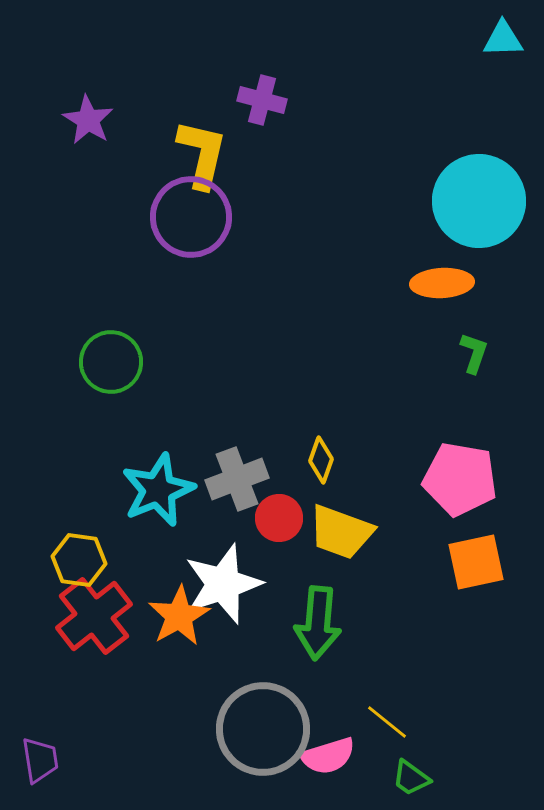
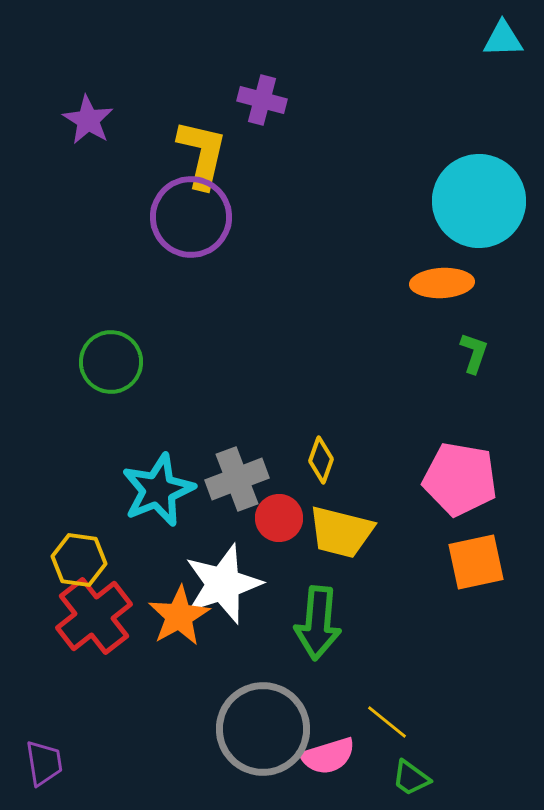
yellow trapezoid: rotated 6 degrees counterclockwise
purple trapezoid: moved 4 px right, 3 px down
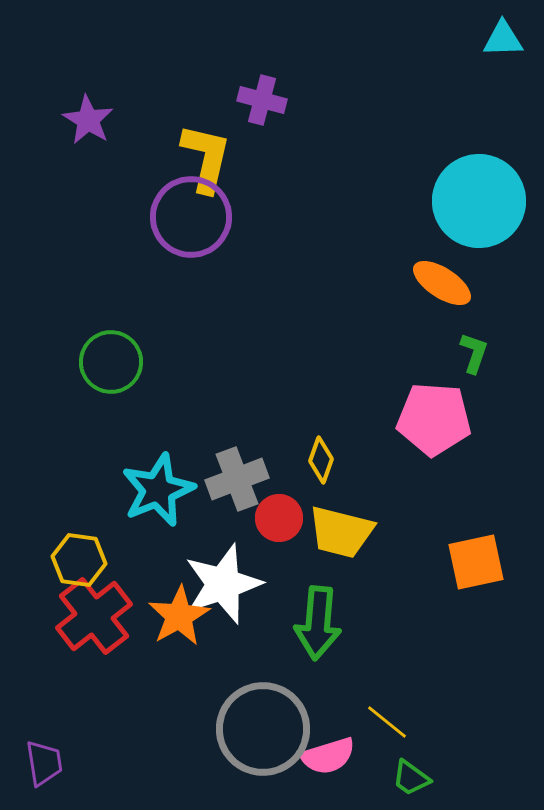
yellow L-shape: moved 4 px right, 4 px down
orange ellipse: rotated 36 degrees clockwise
pink pentagon: moved 26 px left, 60 px up; rotated 6 degrees counterclockwise
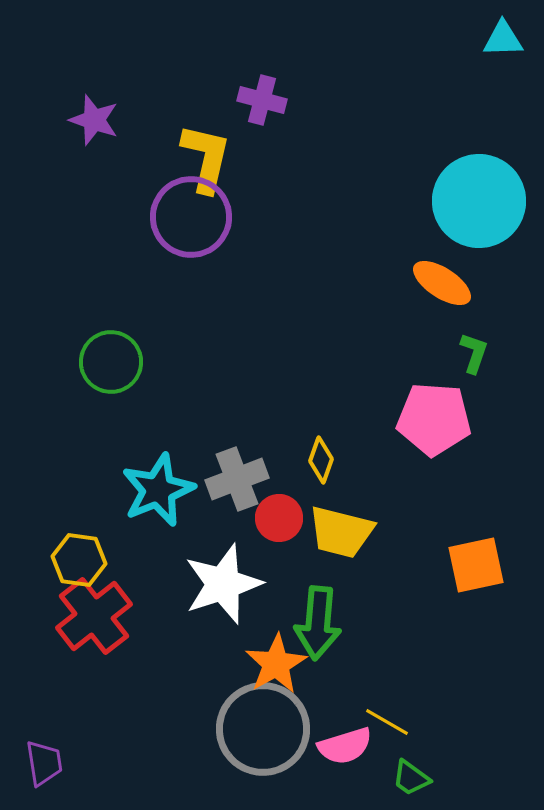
purple star: moved 6 px right; rotated 12 degrees counterclockwise
orange square: moved 3 px down
orange star: moved 97 px right, 48 px down
yellow line: rotated 9 degrees counterclockwise
pink semicircle: moved 17 px right, 10 px up
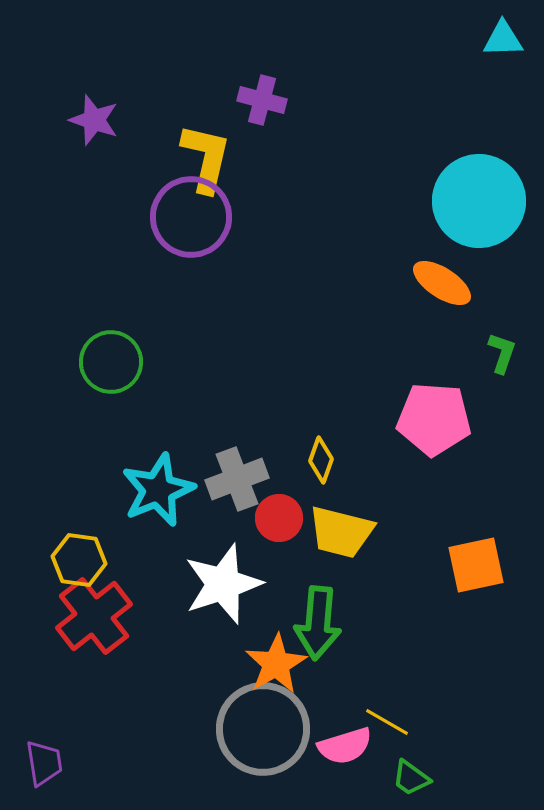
green L-shape: moved 28 px right
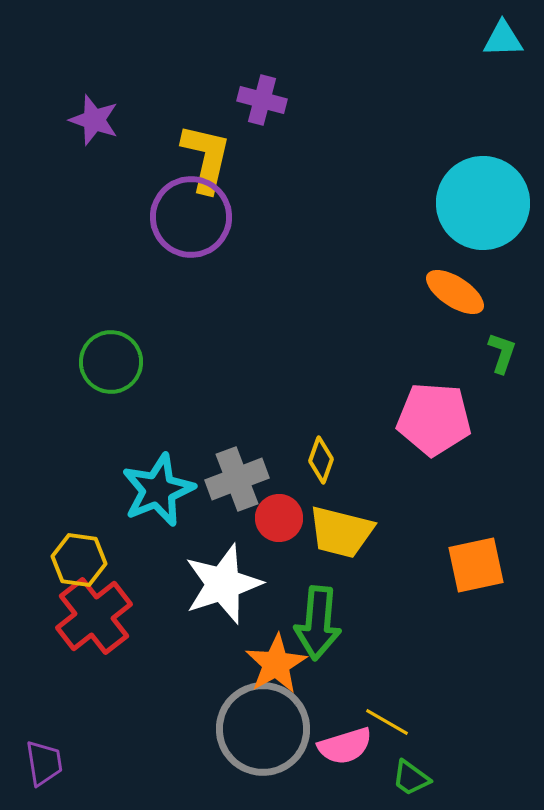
cyan circle: moved 4 px right, 2 px down
orange ellipse: moved 13 px right, 9 px down
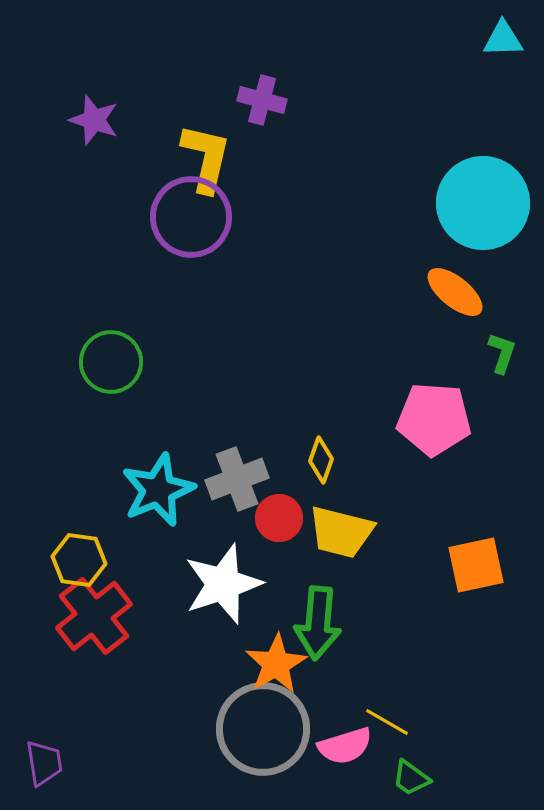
orange ellipse: rotated 6 degrees clockwise
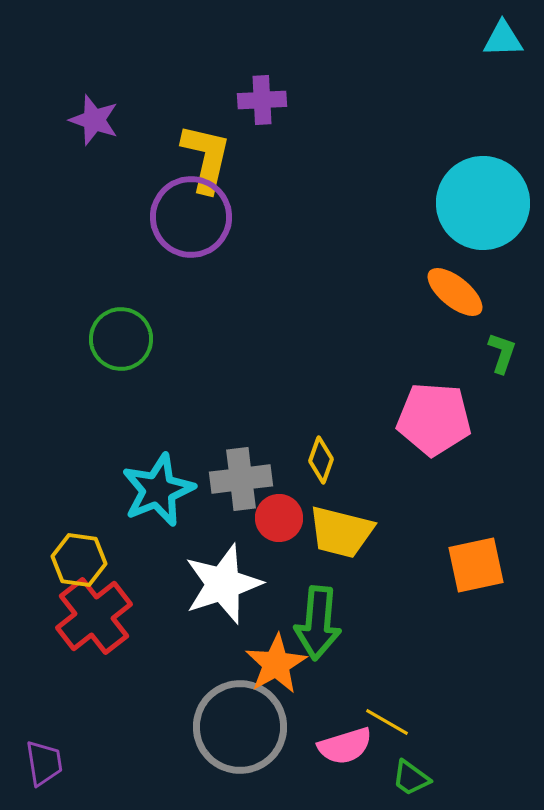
purple cross: rotated 18 degrees counterclockwise
green circle: moved 10 px right, 23 px up
gray cross: moved 4 px right; rotated 14 degrees clockwise
gray circle: moved 23 px left, 2 px up
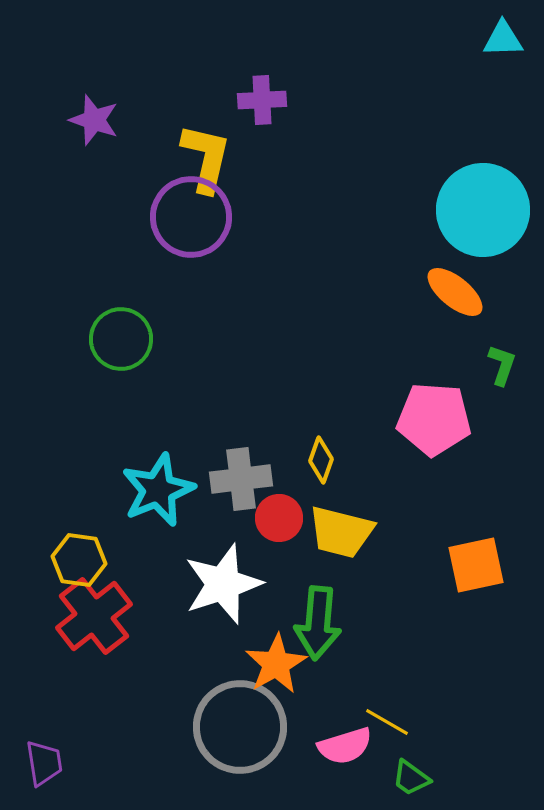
cyan circle: moved 7 px down
green L-shape: moved 12 px down
